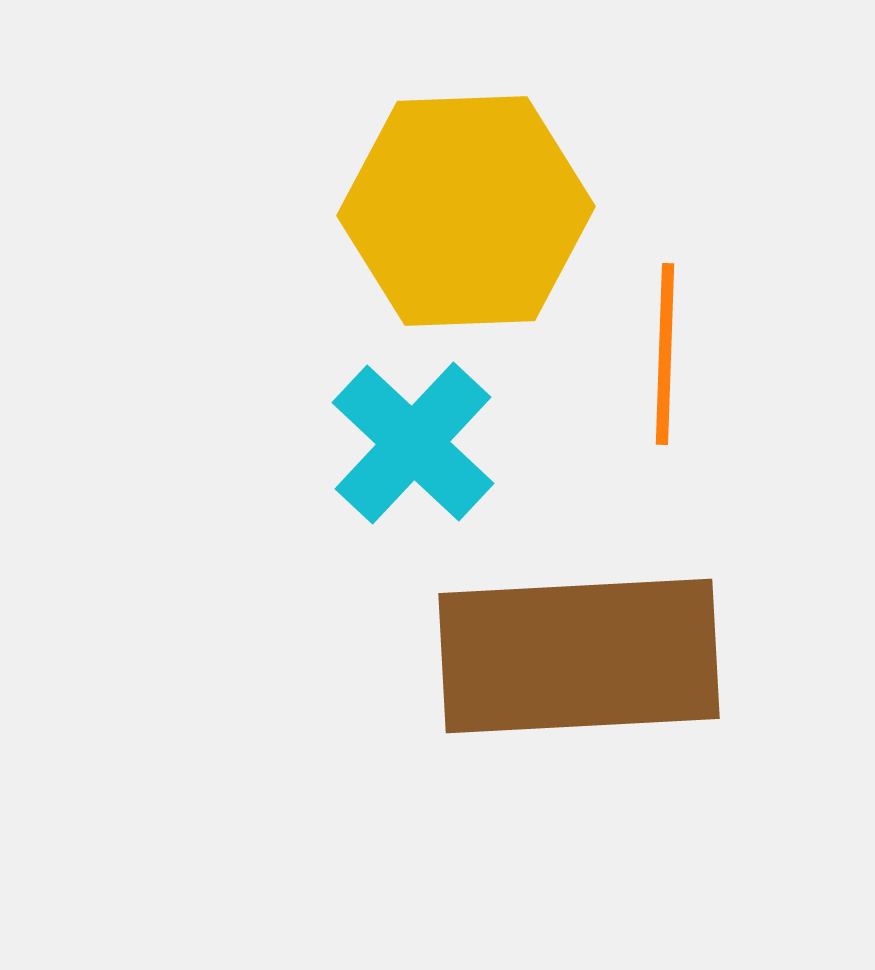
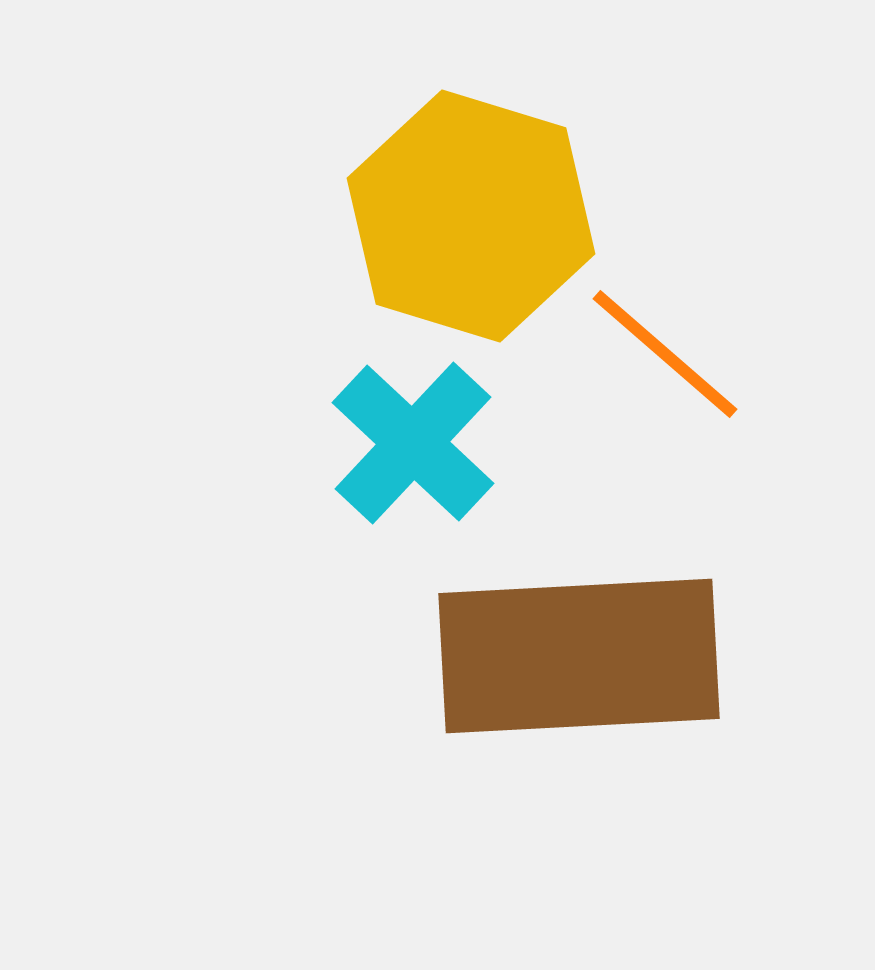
yellow hexagon: moved 5 px right, 5 px down; rotated 19 degrees clockwise
orange line: rotated 51 degrees counterclockwise
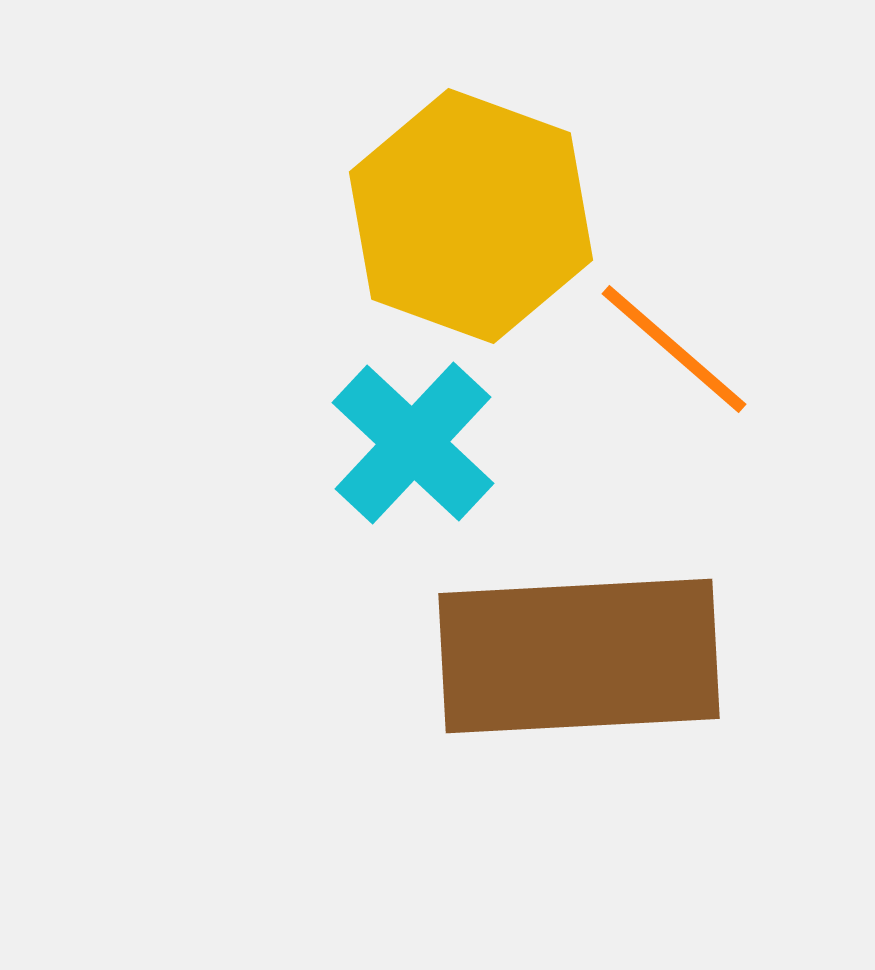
yellow hexagon: rotated 3 degrees clockwise
orange line: moved 9 px right, 5 px up
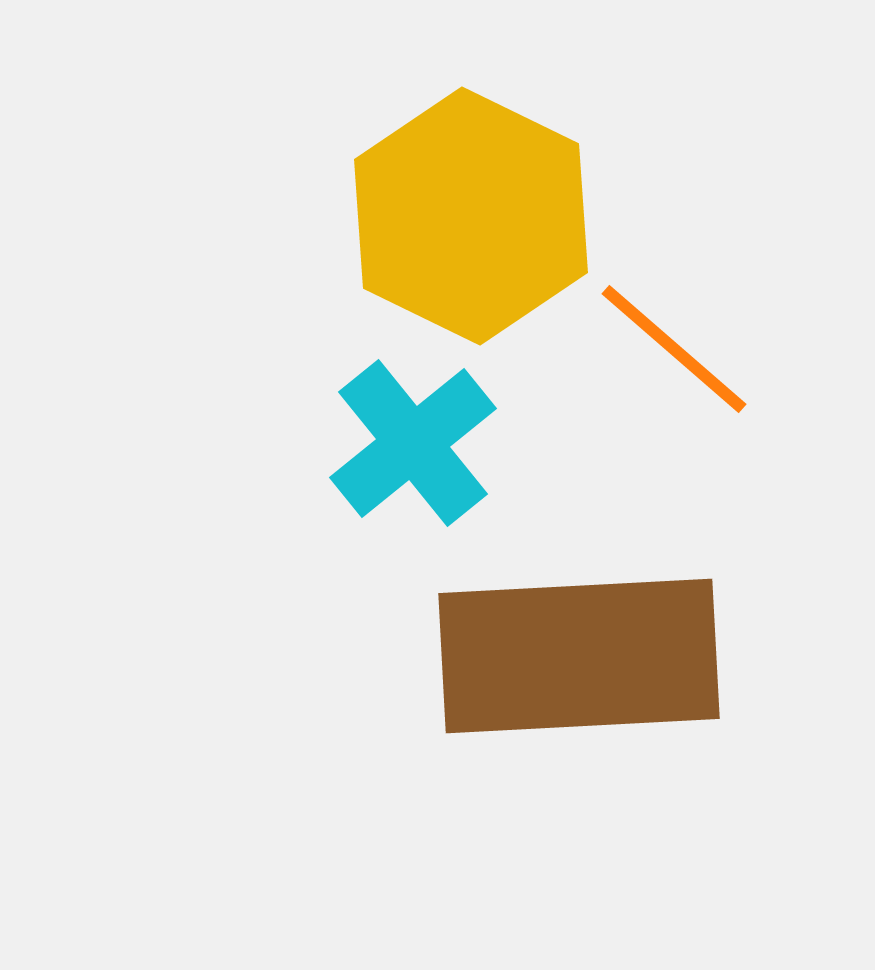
yellow hexagon: rotated 6 degrees clockwise
cyan cross: rotated 8 degrees clockwise
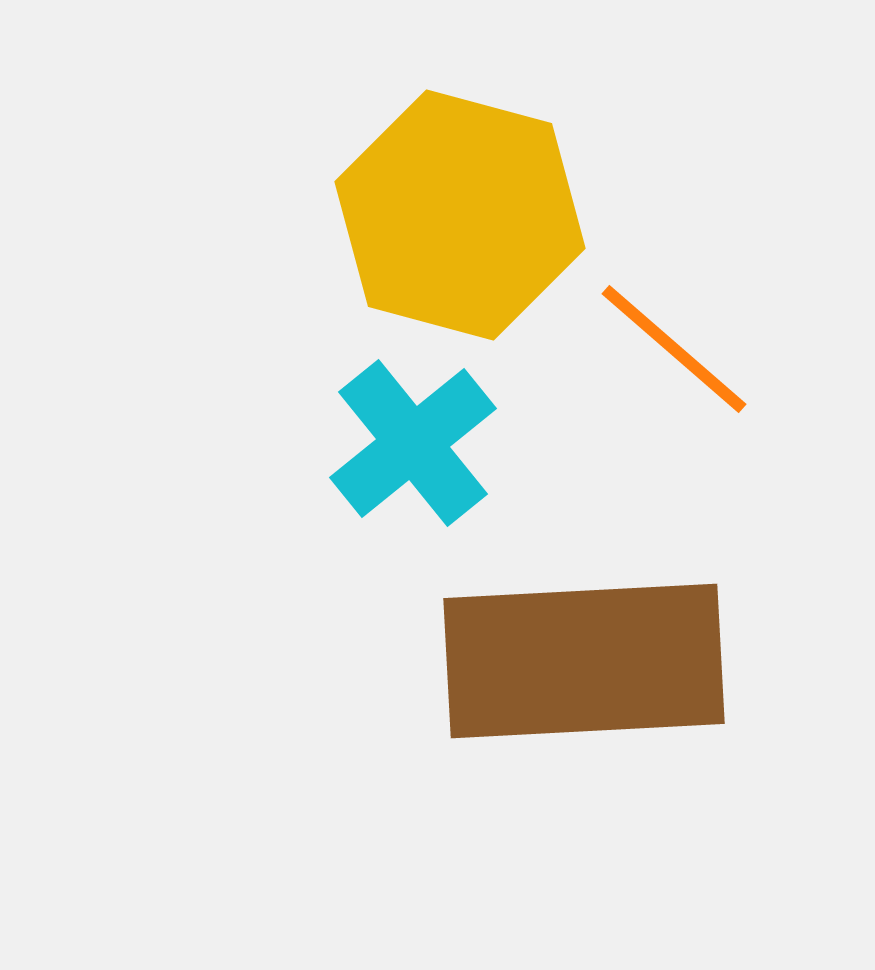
yellow hexagon: moved 11 px left, 1 px up; rotated 11 degrees counterclockwise
brown rectangle: moved 5 px right, 5 px down
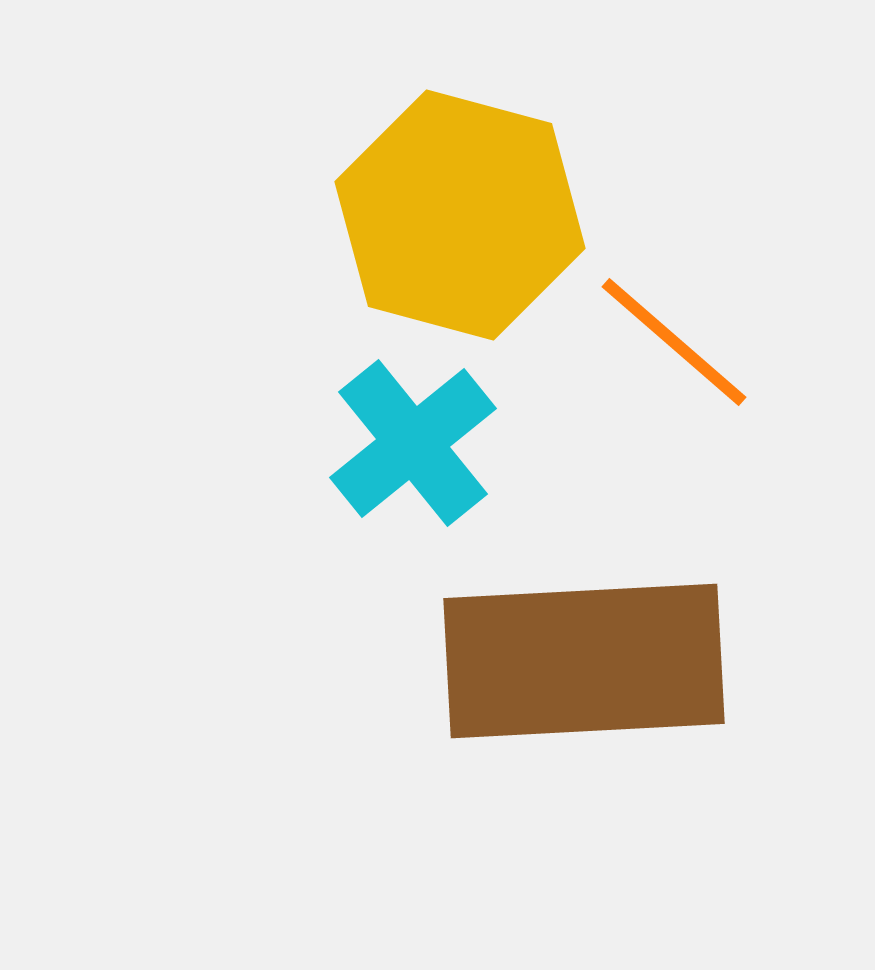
orange line: moved 7 px up
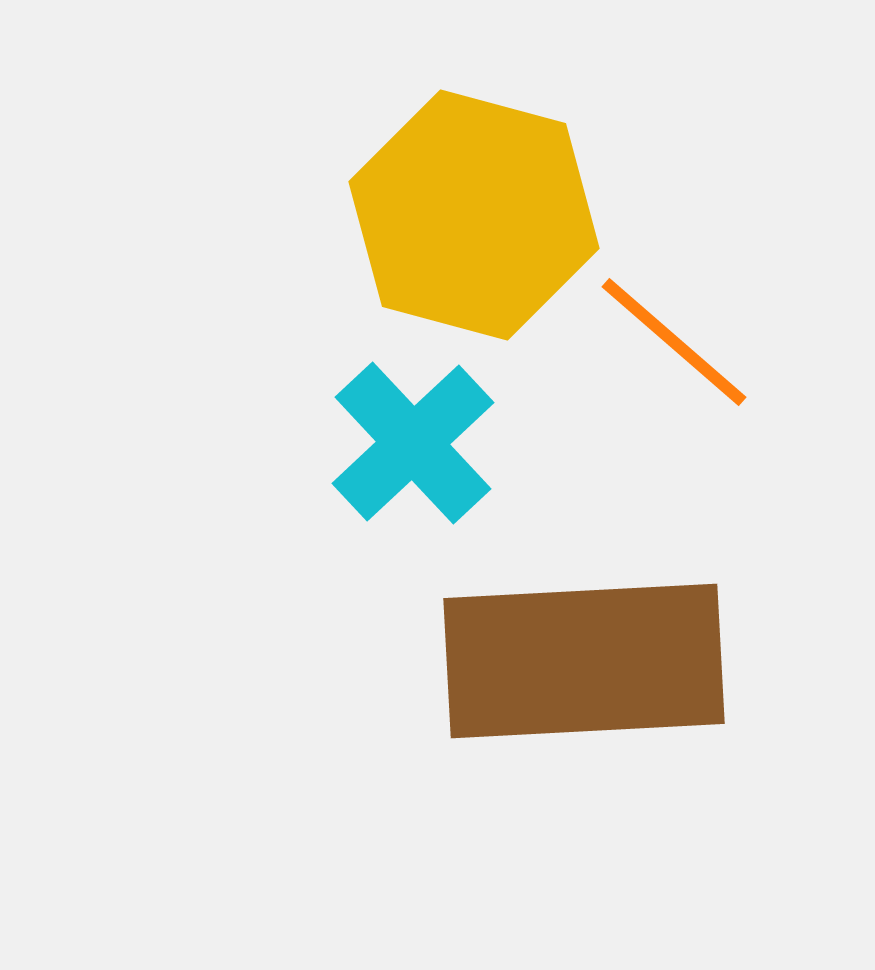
yellow hexagon: moved 14 px right
cyan cross: rotated 4 degrees counterclockwise
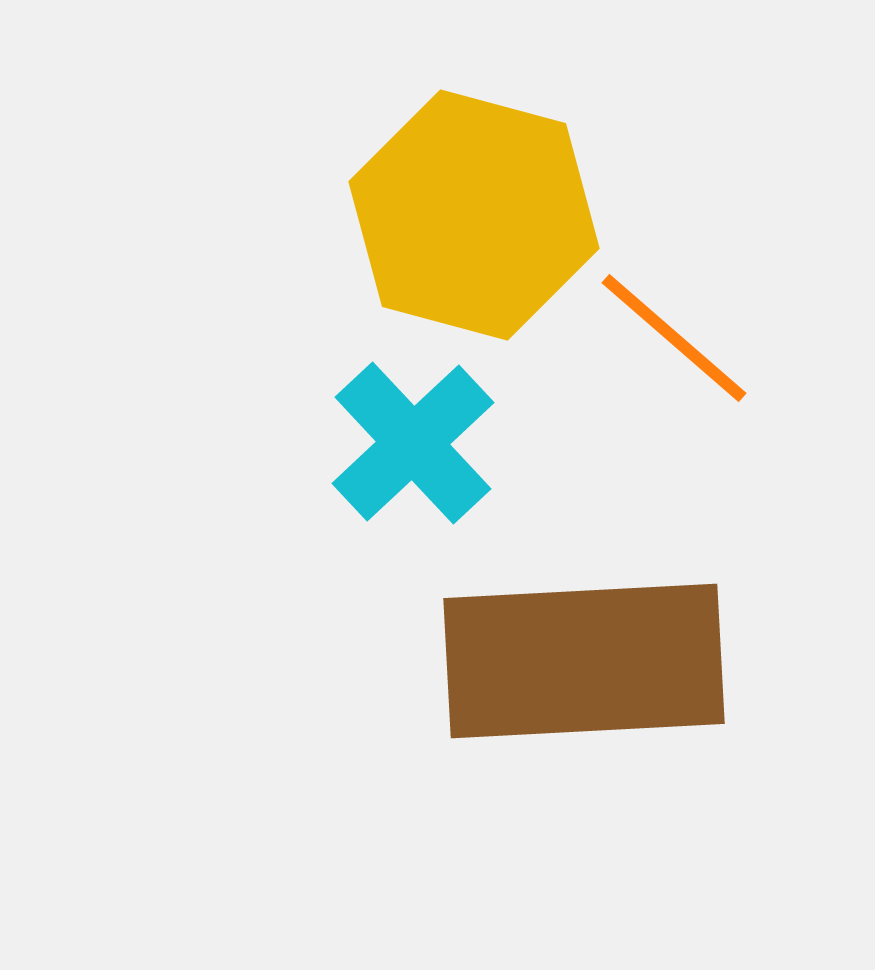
orange line: moved 4 px up
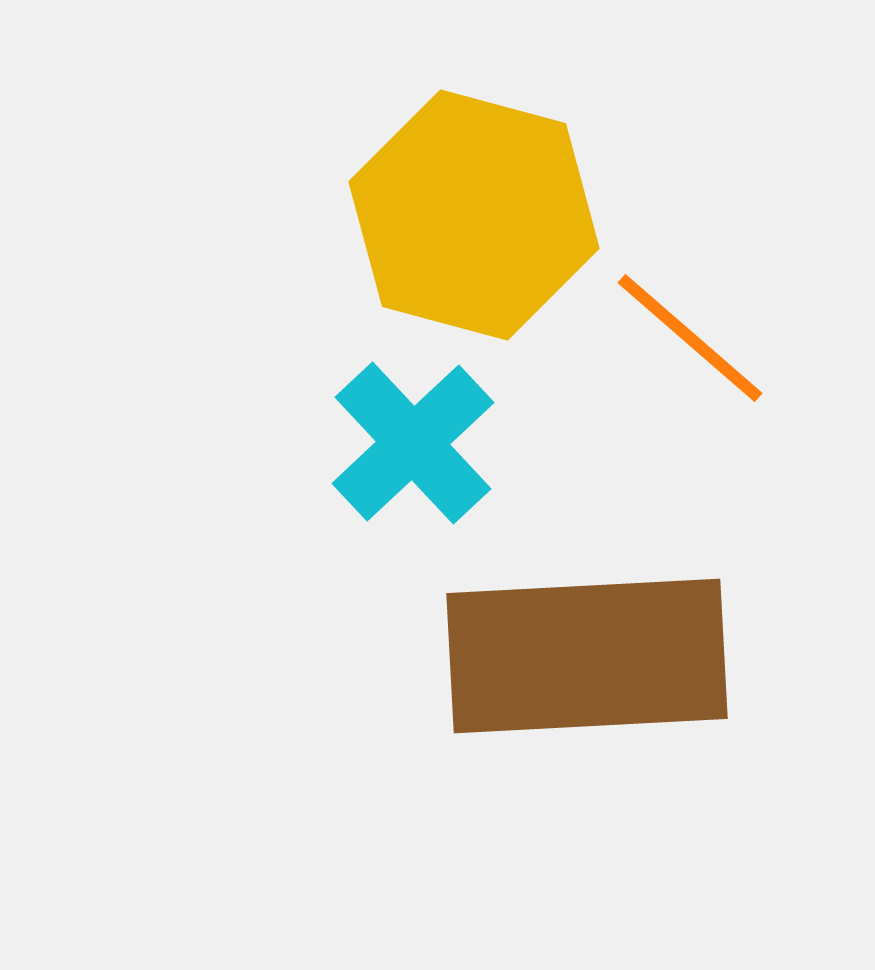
orange line: moved 16 px right
brown rectangle: moved 3 px right, 5 px up
